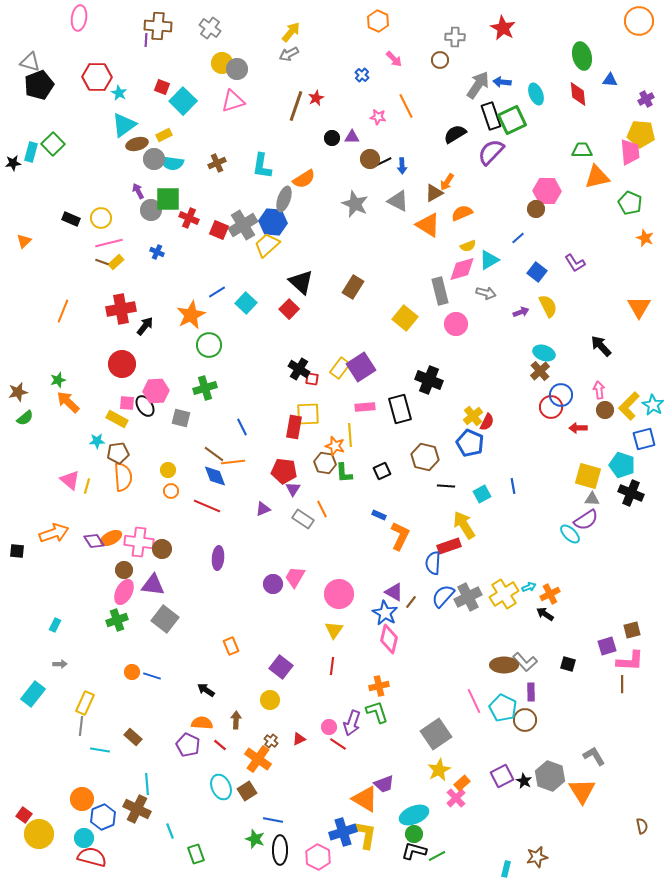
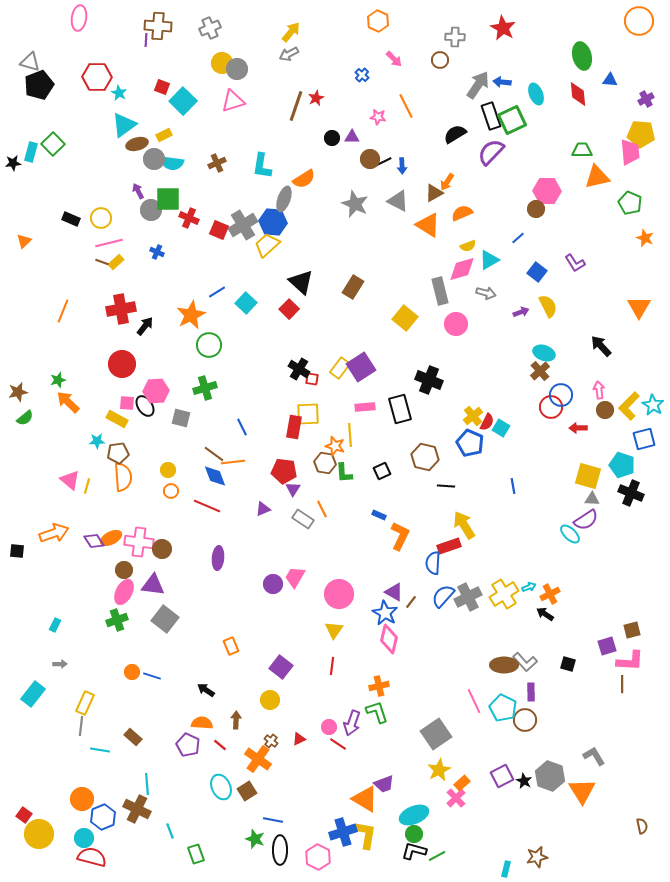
gray cross at (210, 28): rotated 30 degrees clockwise
cyan square at (482, 494): moved 19 px right, 66 px up; rotated 30 degrees counterclockwise
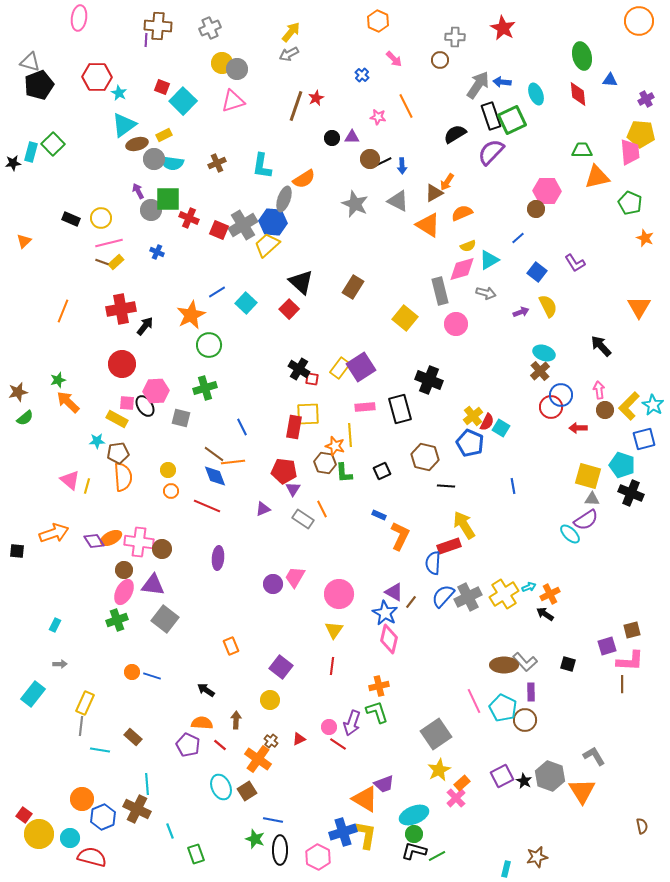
cyan circle at (84, 838): moved 14 px left
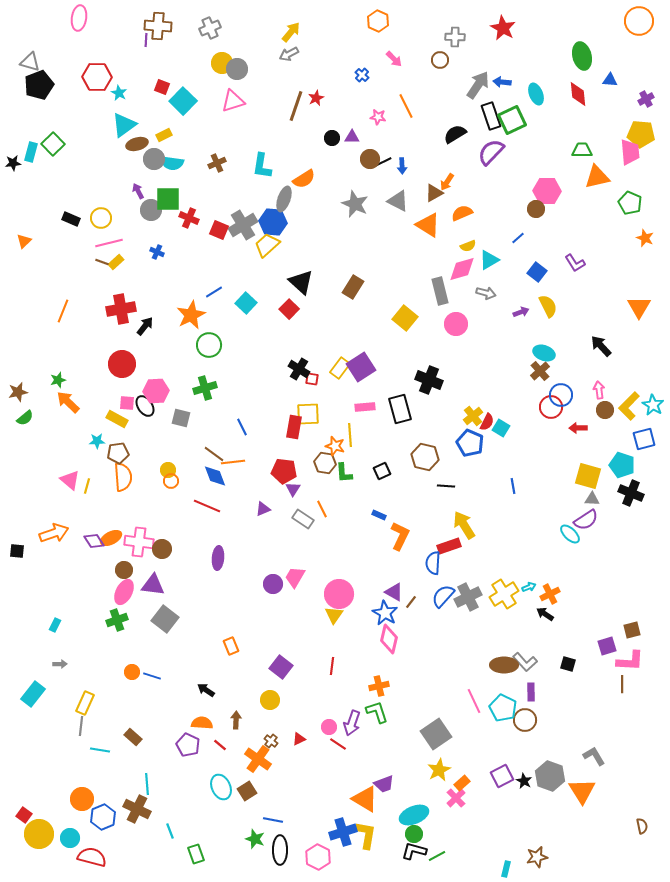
blue line at (217, 292): moved 3 px left
orange circle at (171, 491): moved 10 px up
yellow triangle at (334, 630): moved 15 px up
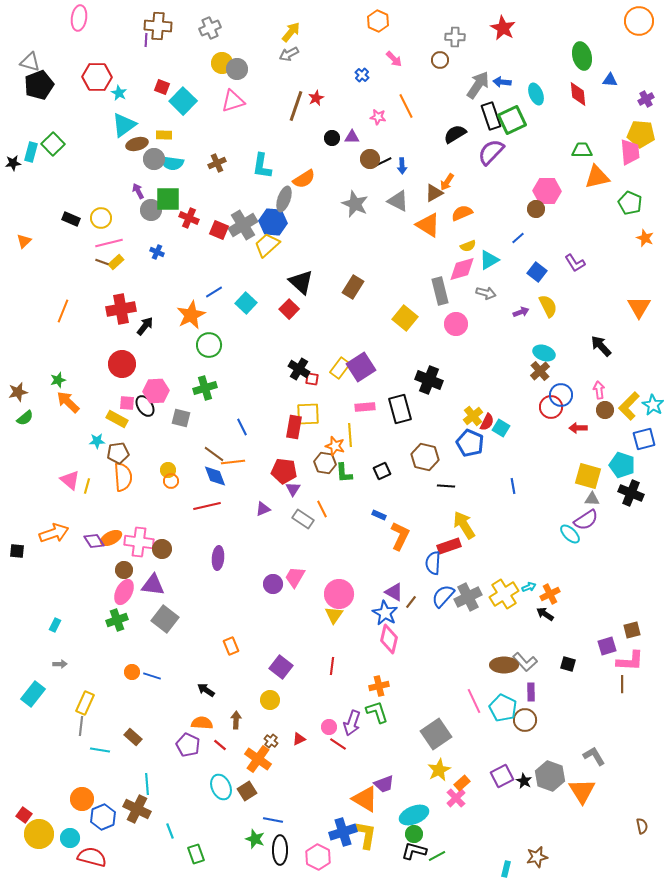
yellow rectangle at (164, 135): rotated 28 degrees clockwise
red line at (207, 506): rotated 36 degrees counterclockwise
